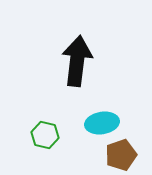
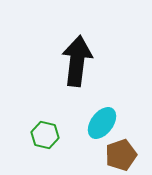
cyan ellipse: rotated 44 degrees counterclockwise
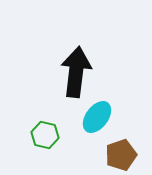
black arrow: moved 1 px left, 11 px down
cyan ellipse: moved 5 px left, 6 px up
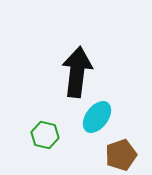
black arrow: moved 1 px right
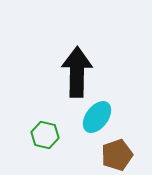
black arrow: rotated 6 degrees counterclockwise
brown pentagon: moved 4 px left
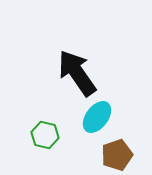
black arrow: moved 1 px down; rotated 36 degrees counterclockwise
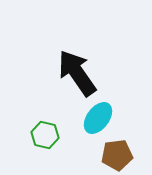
cyan ellipse: moved 1 px right, 1 px down
brown pentagon: rotated 12 degrees clockwise
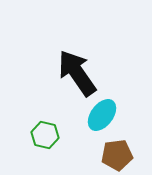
cyan ellipse: moved 4 px right, 3 px up
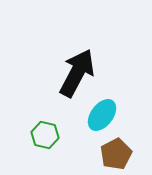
black arrow: rotated 63 degrees clockwise
brown pentagon: moved 1 px left, 1 px up; rotated 20 degrees counterclockwise
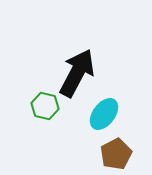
cyan ellipse: moved 2 px right, 1 px up
green hexagon: moved 29 px up
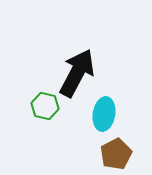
cyan ellipse: rotated 28 degrees counterclockwise
